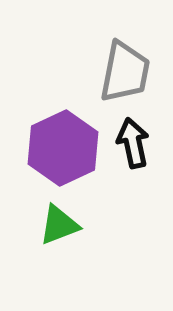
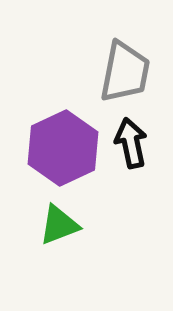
black arrow: moved 2 px left
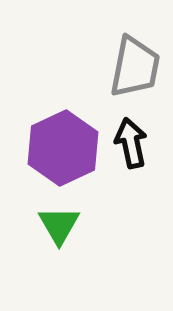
gray trapezoid: moved 10 px right, 5 px up
green triangle: rotated 39 degrees counterclockwise
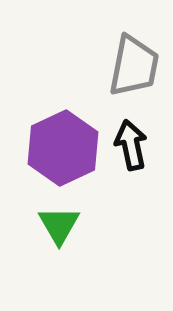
gray trapezoid: moved 1 px left, 1 px up
black arrow: moved 2 px down
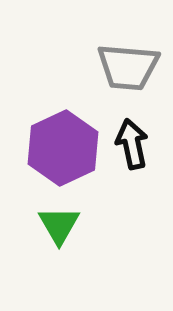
gray trapezoid: moved 6 px left, 1 px down; rotated 84 degrees clockwise
black arrow: moved 1 px right, 1 px up
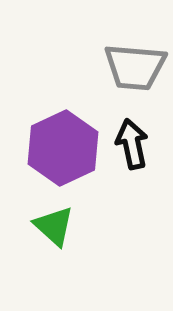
gray trapezoid: moved 7 px right
green triangle: moved 5 px left, 1 px down; rotated 18 degrees counterclockwise
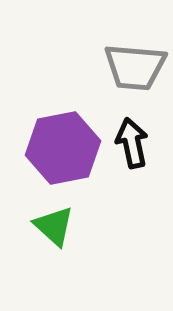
black arrow: moved 1 px up
purple hexagon: rotated 14 degrees clockwise
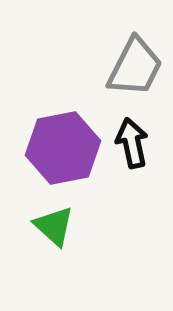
gray trapezoid: rotated 68 degrees counterclockwise
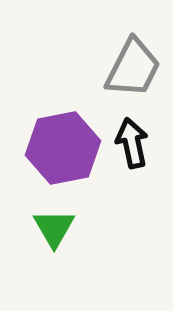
gray trapezoid: moved 2 px left, 1 px down
green triangle: moved 2 px down; rotated 18 degrees clockwise
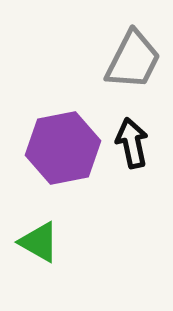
gray trapezoid: moved 8 px up
green triangle: moved 15 px left, 14 px down; rotated 30 degrees counterclockwise
